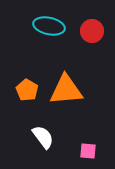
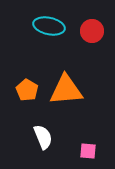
white semicircle: rotated 15 degrees clockwise
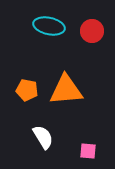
orange pentagon: rotated 20 degrees counterclockwise
white semicircle: rotated 10 degrees counterclockwise
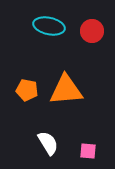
white semicircle: moved 5 px right, 6 px down
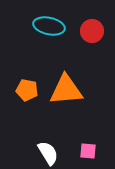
white semicircle: moved 10 px down
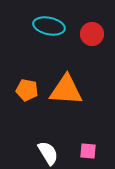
red circle: moved 3 px down
orange triangle: rotated 9 degrees clockwise
